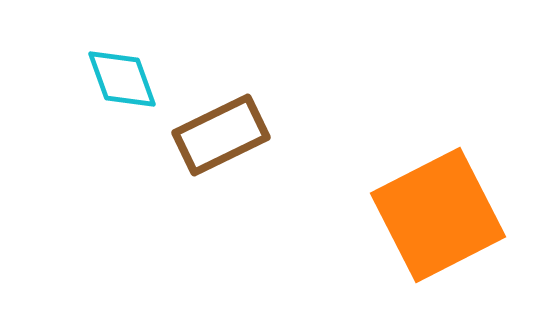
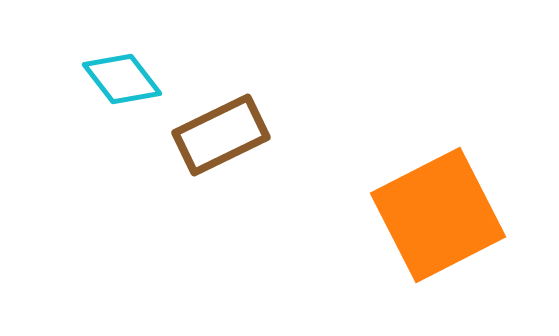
cyan diamond: rotated 18 degrees counterclockwise
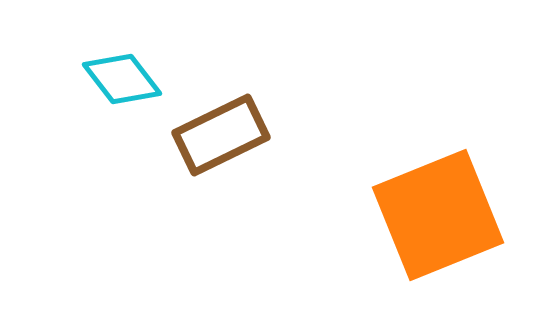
orange square: rotated 5 degrees clockwise
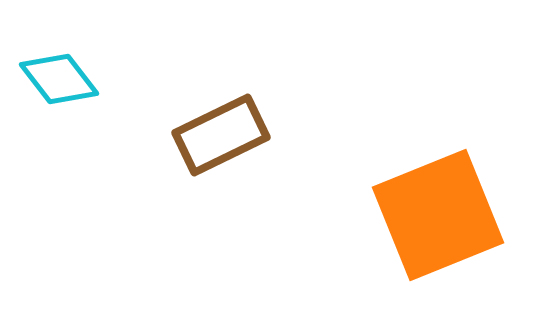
cyan diamond: moved 63 px left
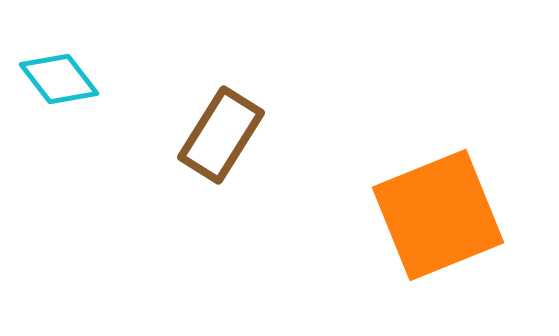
brown rectangle: rotated 32 degrees counterclockwise
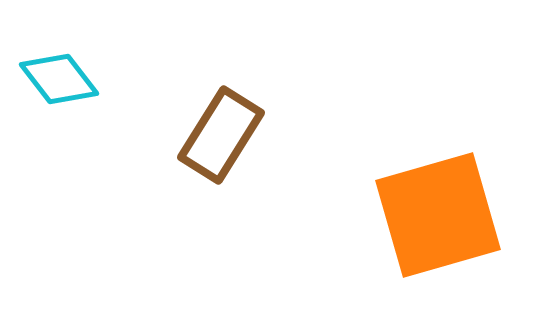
orange square: rotated 6 degrees clockwise
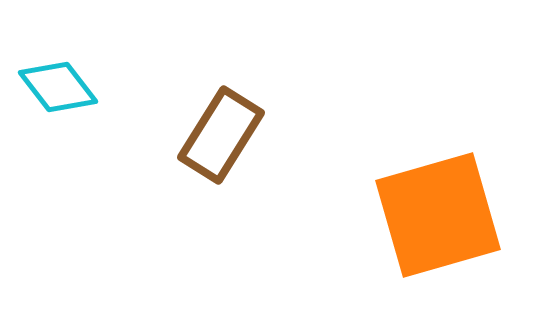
cyan diamond: moved 1 px left, 8 px down
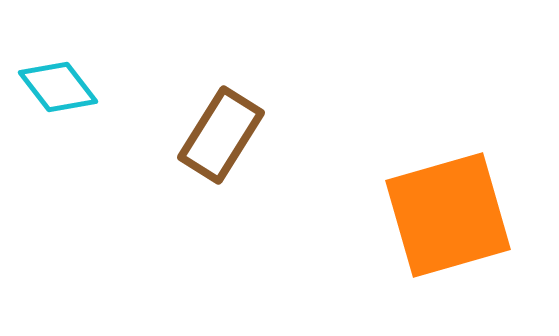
orange square: moved 10 px right
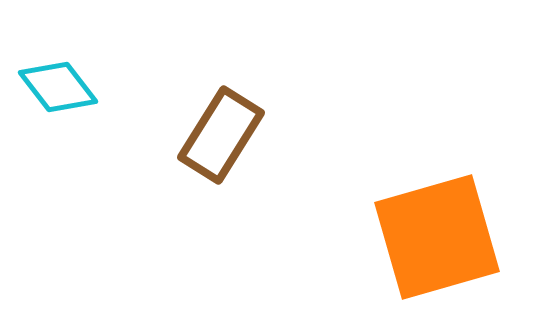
orange square: moved 11 px left, 22 px down
